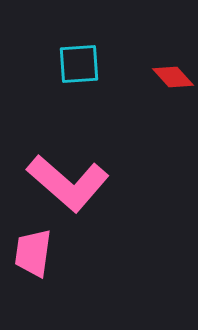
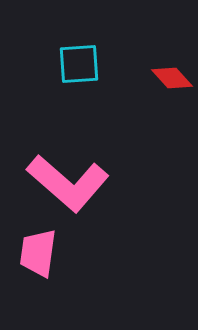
red diamond: moved 1 px left, 1 px down
pink trapezoid: moved 5 px right
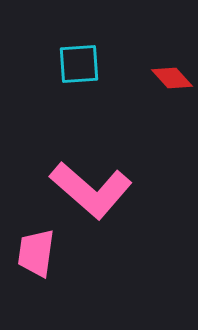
pink L-shape: moved 23 px right, 7 px down
pink trapezoid: moved 2 px left
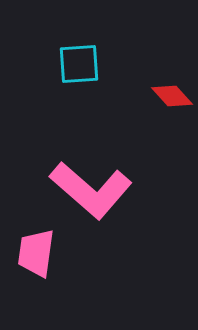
red diamond: moved 18 px down
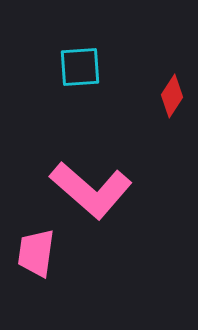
cyan square: moved 1 px right, 3 px down
red diamond: rotated 75 degrees clockwise
